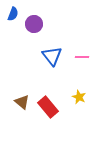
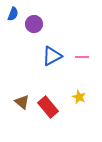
blue triangle: rotated 40 degrees clockwise
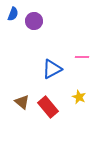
purple circle: moved 3 px up
blue triangle: moved 13 px down
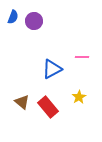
blue semicircle: moved 3 px down
yellow star: rotated 16 degrees clockwise
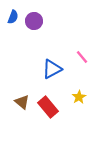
pink line: rotated 48 degrees clockwise
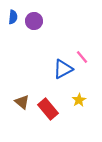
blue semicircle: rotated 16 degrees counterclockwise
blue triangle: moved 11 px right
yellow star: moved 3 px down
red rectangle: moved 2 px down
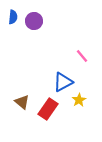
pink line: moved 1 px up
blue triangle: moved 13 px down
red rectangle: rotated 75 degrees clockwise
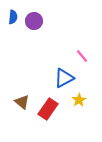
blue triangle: moved 1 px right, 4 px up
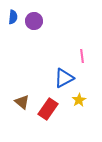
pink line: rotated 32 degrees clockwise
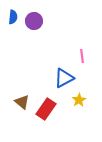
red rectangle: moved 2 px left
